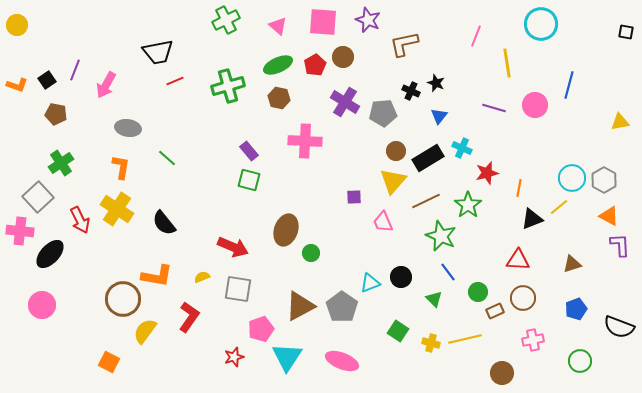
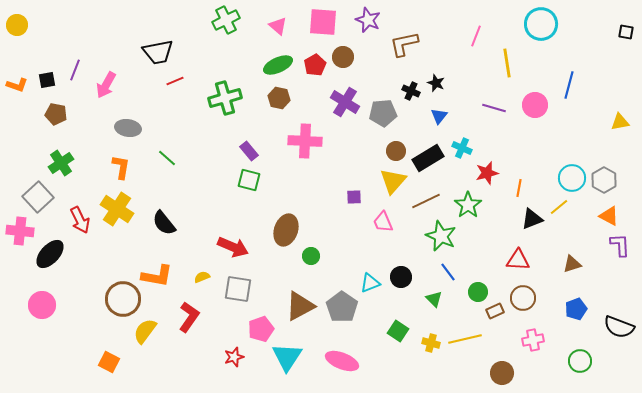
black square at (47, 80): rotated 24 degrees clockwise
green cross at (228, 86): moved 3 px left, 12 px down
green circle at (311, 253): moved 3 px down
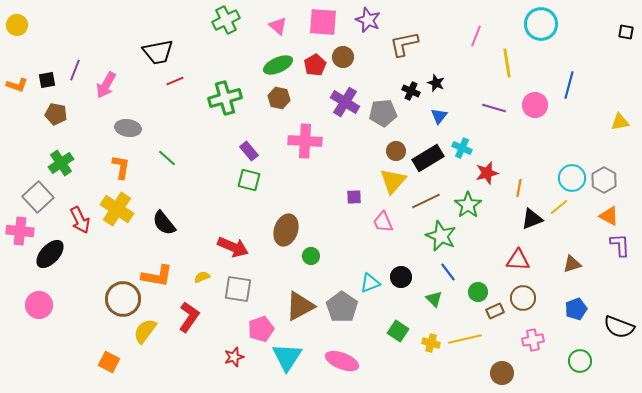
pink circle at (42, 305): moved 3 px left
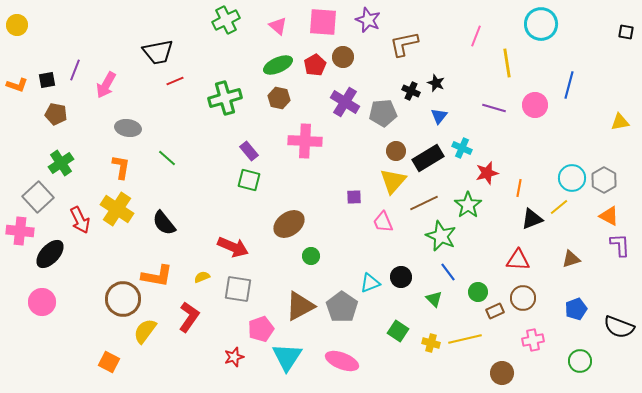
brown line at (426, 201): moved 2 px left, 2 px down
brown ellipse at (286, 230): moved 3 px right, 6 px up; rotated 36 degrees clockwise
brown triangle at (572, 264): moved 1 px left, 5 px up
pink circle at (39, 305): moved 3 px right, 3 px up
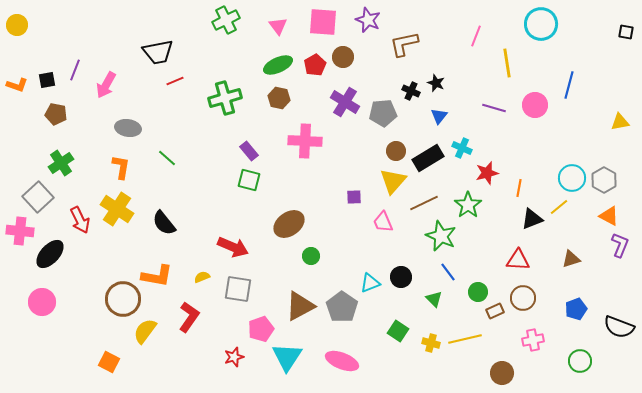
pink triangle at (278, 26): rotated 12 degrees clockwise
purple L-shape at (620, 245): rotated 25 degrees clockwise
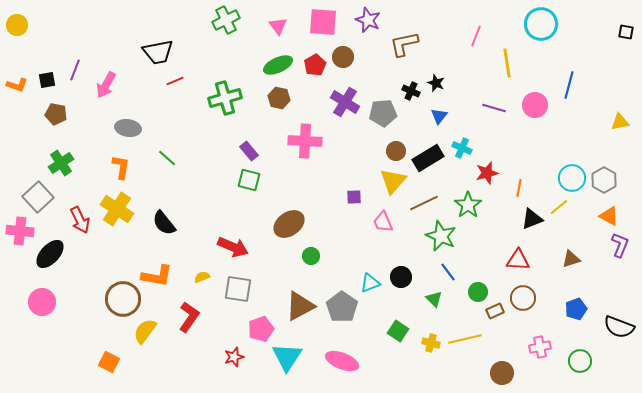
pink cross at (533, 340): moved 7 px right, 7 px down
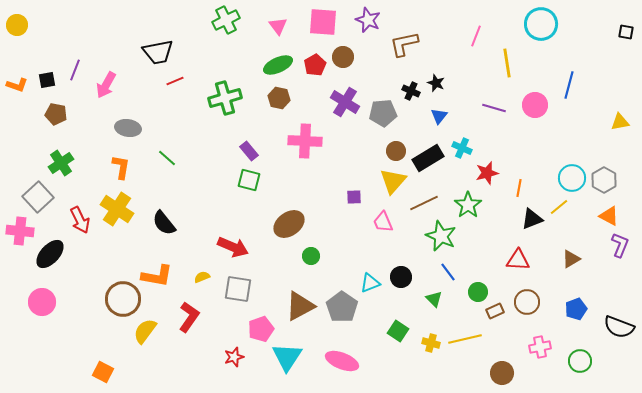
brown triangle at (571, 259): rotated 12 degrees counterclockwise
brown circle at (523, 298): moved 4 px right, 4 px down
orange square at (109, 362): moved 6 px left, 10 px down
